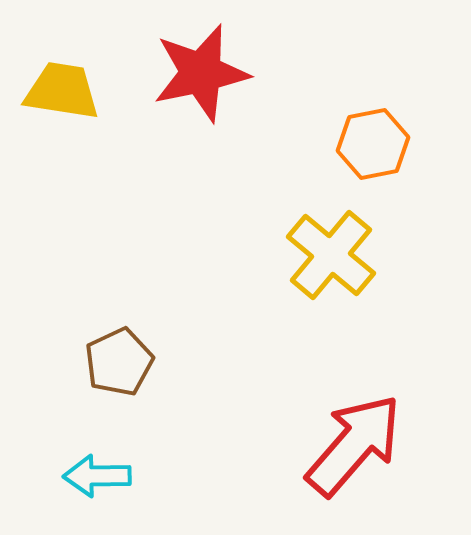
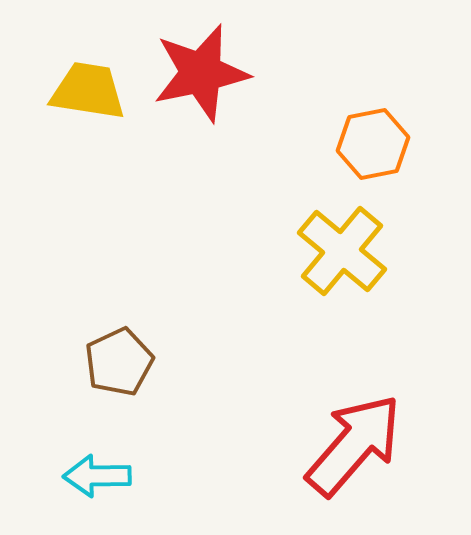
yellow trapezoid: moved 26 px right
yellow cross: moved 11 px right, 4 px up
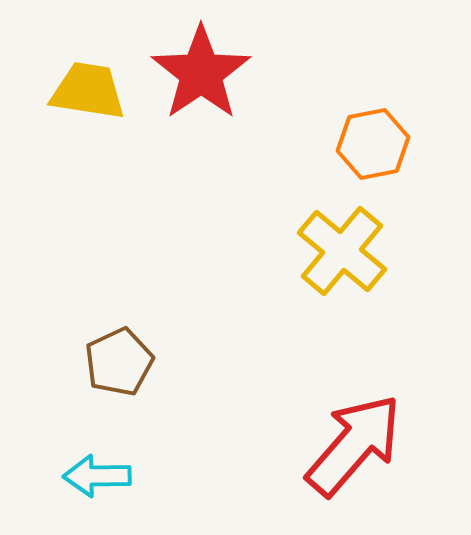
red star: rotated 22 degrees counterclockwise
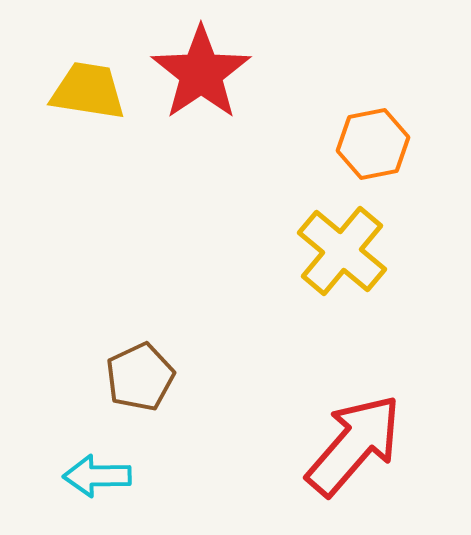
brown pentagon: moved 21 px right, 15 px down
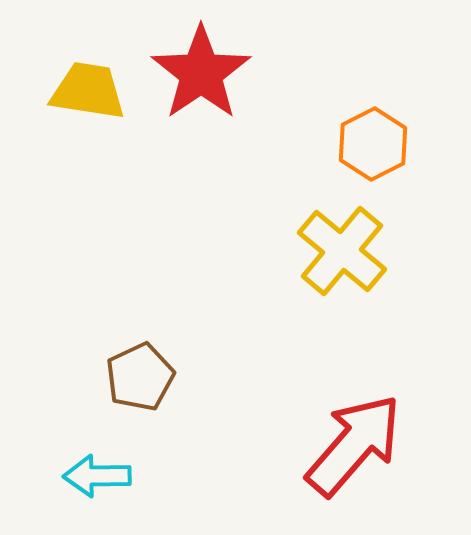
orange hexagon: rotated 16 degrees counterclockwise
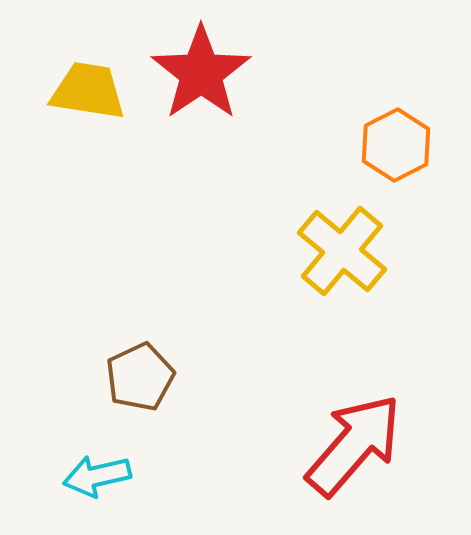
orange hexagon: moved 23 px right, 1 px down
cyan arrow: rotated 12 degrees counterclockwise
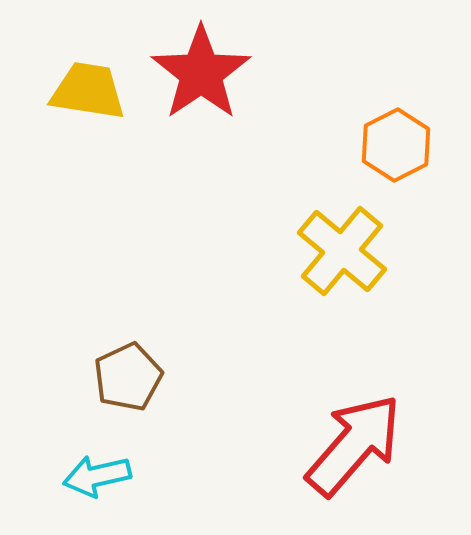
brown pentagon: moved 12 px left
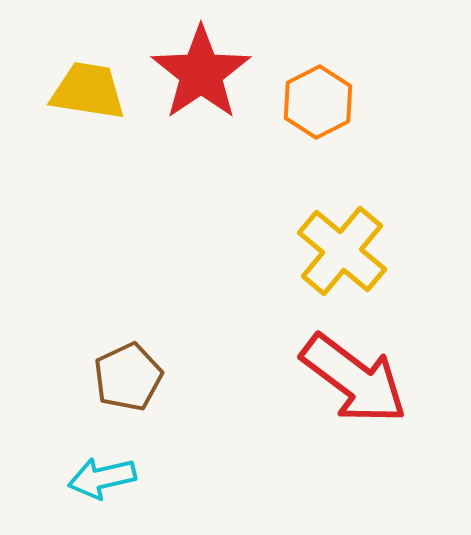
orange hexagon: moved 78 px left, 43 px up
red arrow: moved 66 px up; rotated 86 degrees clockwise
cyan arrow: moved 5 px right, 2 px down
